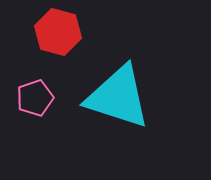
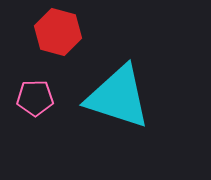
pink pentagon: rotated 18 degrees clockwise
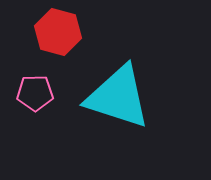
pink pentagon: moved 5 px up
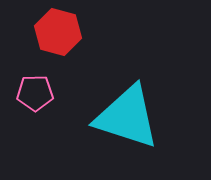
cyan triangle: moved 9 px right, 20 px down
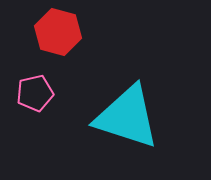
pink pentagon: rotated 12 degrees counterclockwise
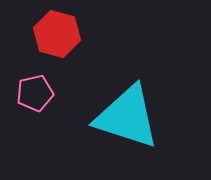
red hexagon: moved 1 px left, 2 px down
